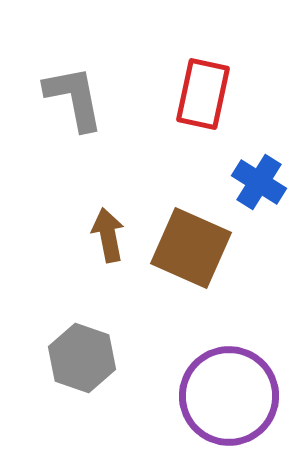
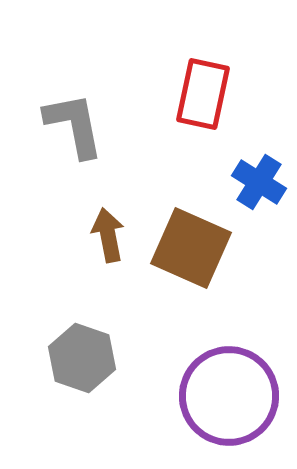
gray L-shape: moved 27 px down
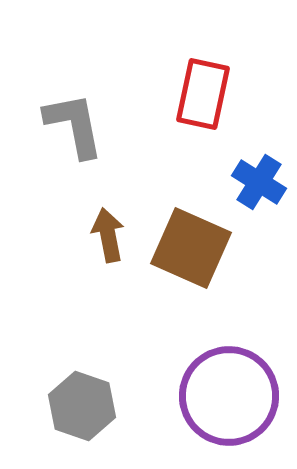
gray hexagon: moved 48 px down
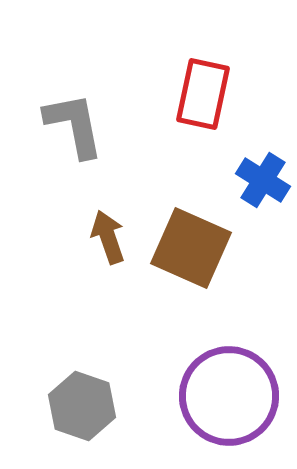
blue cross: moved 4 px right, 2 px up
brown arrow: moved 2 px down; rotated 8 degrees counterclockwise
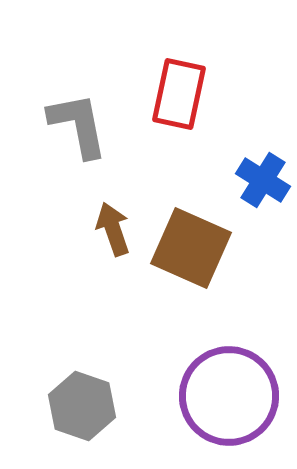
red rectangle: moved 24 px left
gray L-shape: moved 4 px right
brown arrow: moved 5 px right, 8 px up
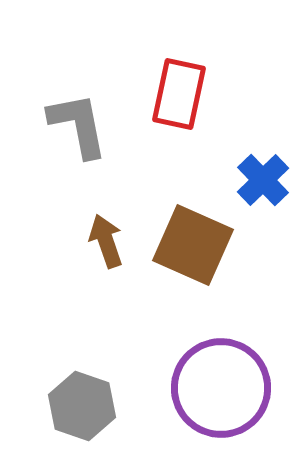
blue cross: rotated 14 degrees clockwise
brown arrow: moved 7 px left, 12 px down
brown square: moved 2 px right, 3 px up
purple circle: moved 8 px left, 8 px up
